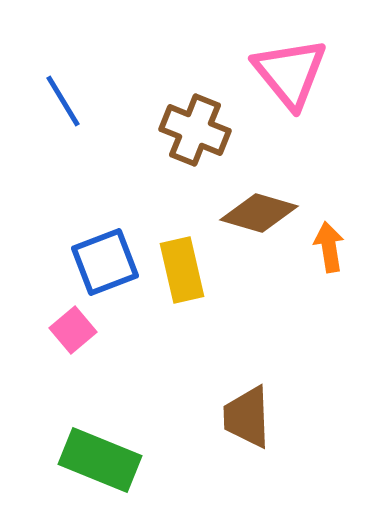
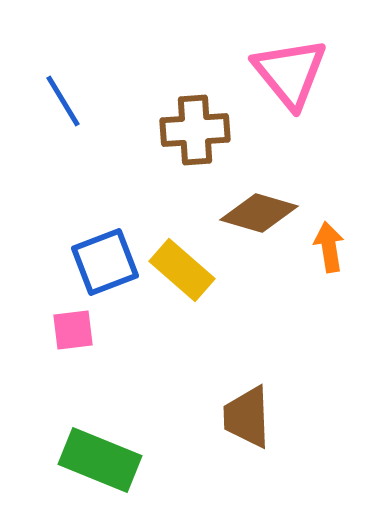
brown cross: rotated 26 degrees counterclockwise
yellow rectangle: rotated 36 degrees counterclockwise
pink square: rotated 33 degrees clockwise
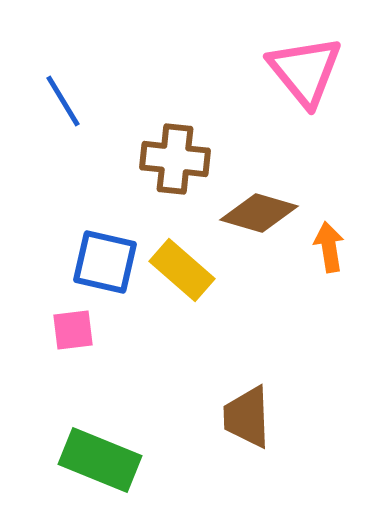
pink triangle: moved 15 px right, 2 px up
brown cross: moved 20 px left, 29 px down; rotated 10 degrees clockwise
blue square: rotated 34 degrees clockwise
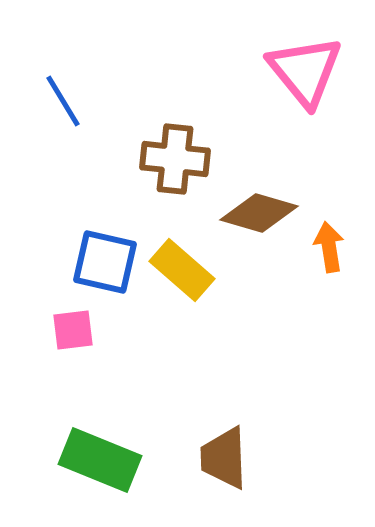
brown trapezoid: moved 23 px left, 41 px down
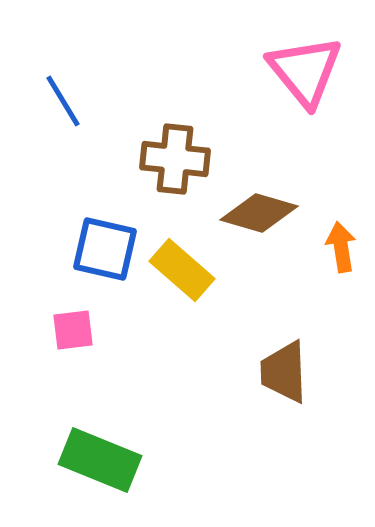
orange arrow: moved 12 px right
blue square: moved 13 px up
brown trapezoid: moved 60 px right, 86 px up
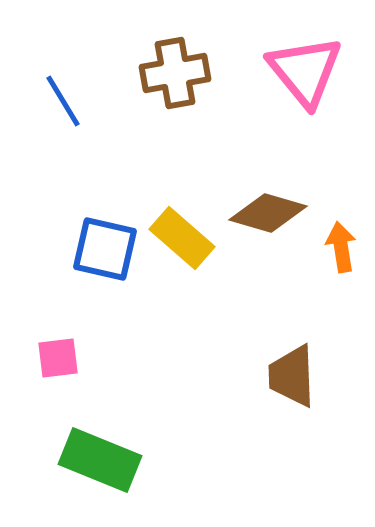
brown cross: moved 86 px up; rotated 16 degrees counterclockwise
brown diamond: moved 9 px right
yellow rectangle: moved 32 px up
pink square: moved 15 px left, 28 px down
brown trapezoid: moved 8 px right, 4 px down
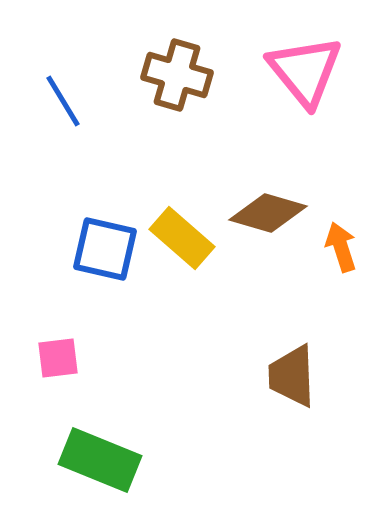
brown cross: moved 2 px right, 2 px down; rotated 26 degrees clockwise
orange arrow: rotated 9 degrees counterclockwise
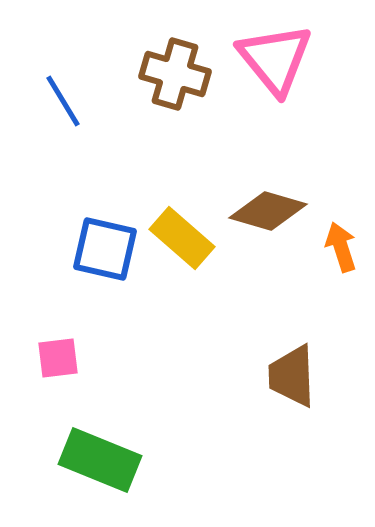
pink triangle: moved 30 px left, 12 px up
brown cross: moved 2 px left, 1 px up
brown diamond: moved 2 px up
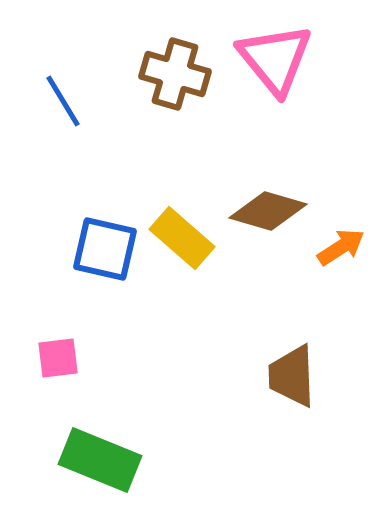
orange arrow: rotated 75 degrees clockwise
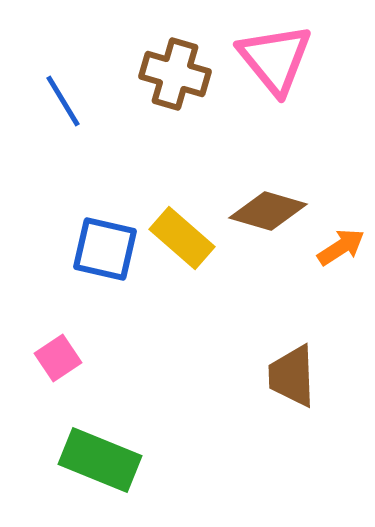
pink square: rotated 27 degrees counterclockwise
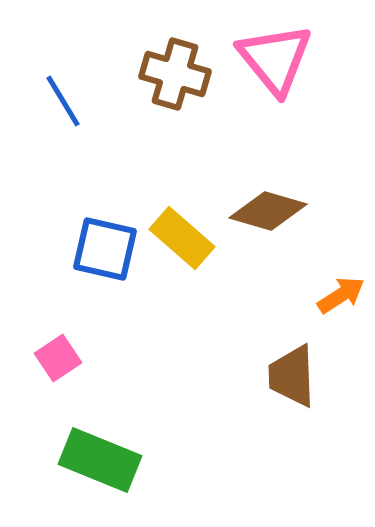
orange arrow: moved 48 px down
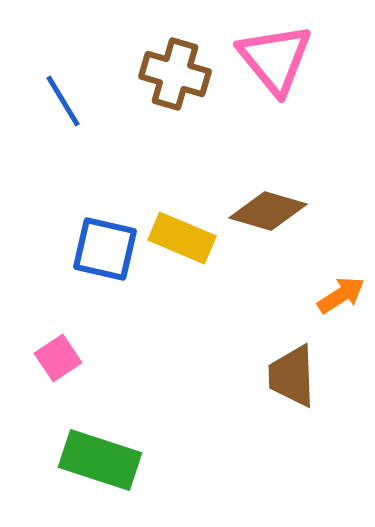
yellow rectangle: rotated 18 degrees counterclockwise
green rectangle: rotated 4 degrees counterclockwise
